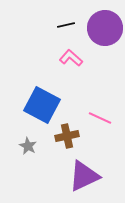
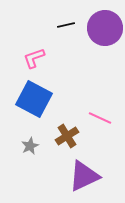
pink L-shape: moved 37 px left; rotated 60 degrees counterclockwise
blue square: moved 8 px left, 6 px up
brown cross: rotated 20 degrees counterclockwise
gray star: moved 2 px right; rotated 18 degrees clockwise
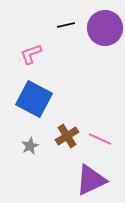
pink L-shape: moved 3 px left, 4 px up
pink line: moved 21 px down
purple triangle: moved 7 px right, 4 px down
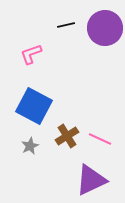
blue square: moved 7 px down
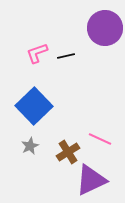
black line: moved 31 px down
pink L-shape: moved 6 px right, 1 px up
blue square: rotated 18 degrees clockwise
brown cross: moved 1 px right, 16 px down
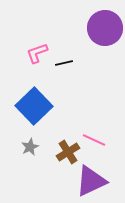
black line: moved 2 px left, 7 px down
pink line: moved 6 px left, 1 px down
gray star: moved 1 px down
purple triangle: moved 1 px down
